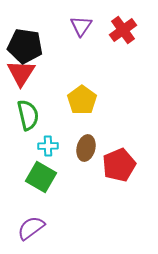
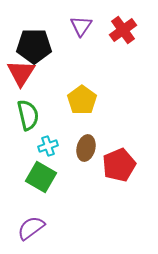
black pentagon: moved 9 px right; rotated 8 degrees counterclockwise
cyan cross: rotated 18 degrees counterclockwise
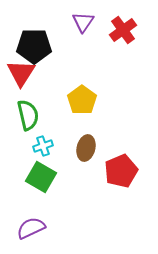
purple triangle: moved 2 px right, 4 px up
cyan cross: moved 5 px left
red pentagon: moved 2 px right, 6 px down
purple semicircle: rotated 12 degrees clockwise
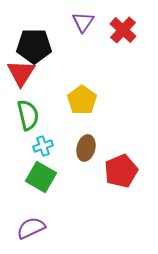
red cross: rotated 12 degrees counterclockwise
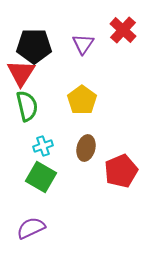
purple triangle: moved 22 px down
green semicircle: moved 1 px left, 9 px up
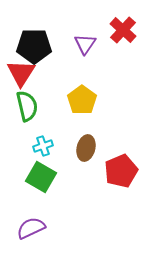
purple triangle: moved 2 px right
